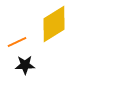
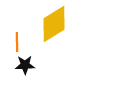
orange line: rotated 66 degrees counterclockwise
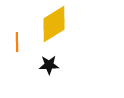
black star: moved 24 px right
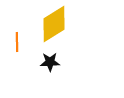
black star: moved 1 px right, 3 px up
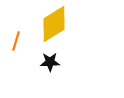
orange line: moved 1 px left, 1 px up; rotated 18 degrees clockwise
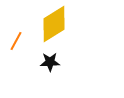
orange line: rotated 12 degrees clockwise
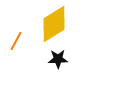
black star: moved 8 px right, 3 px up
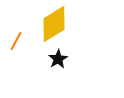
black star: rotated 30 degrees counterclockwise
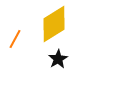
orange line: moved 1 px left, 2 px up
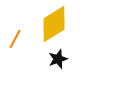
black star: rotated 12 degrees clockwise
